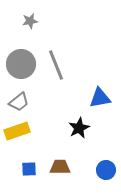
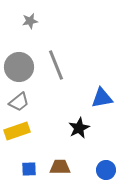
gray circle: moved 2 px left, 3 px down
blue triangle: moved 2 px right
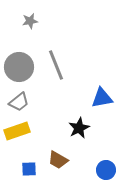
brown trapezoid: moved 2 px left, 7 px up; rotated 150 degrees counterclockwise
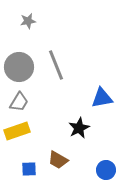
gray star: moved 2 px left
gray trapezoid: rotated 20 degrees counterclockwise
